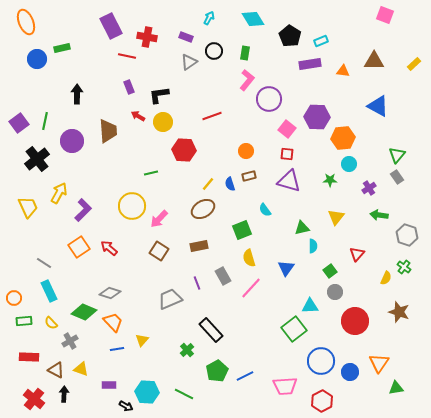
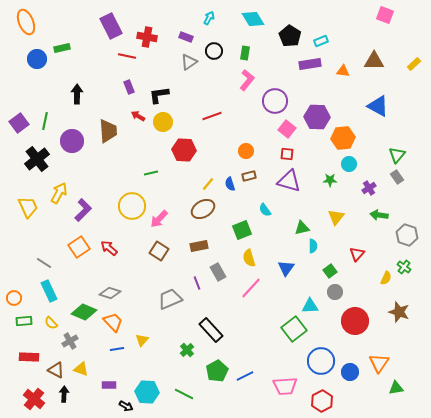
purple circle at (269, 99): moved 6 px right, 2 px down
gray rectangle at (223, 276): moved 5 px left, 4 px up
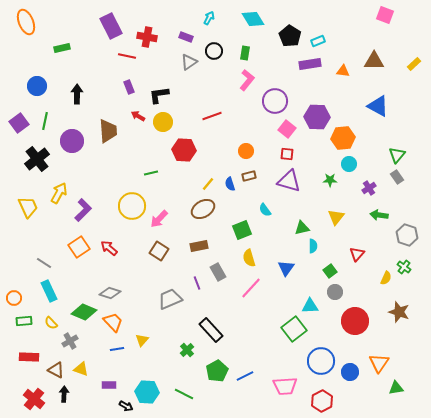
cyan rectangle at (321, 41): moved 3 px left
blue circle at (37, 59): moved 27 px down
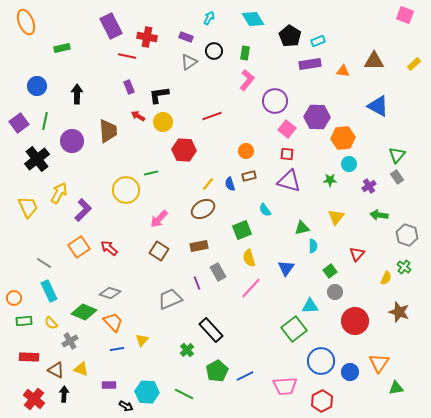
pink square at (385, 15): moved 20 px right
purple cross at (369, 188): moved 2 px up
yellow circle at (132, 206): moved 6 px left, 16 px up
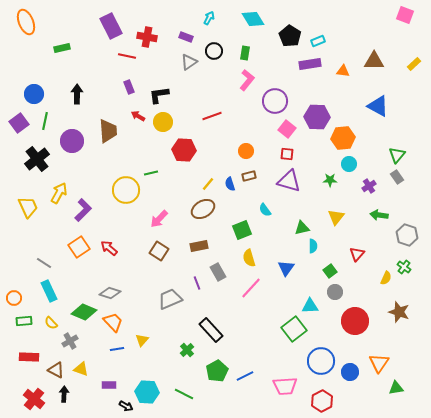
blue circle at (37, 86): moved 3 px left, 8 px down
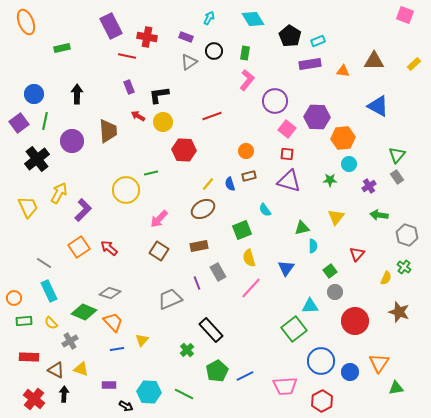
cyan hexagon at (147, 392): moved 2 px right
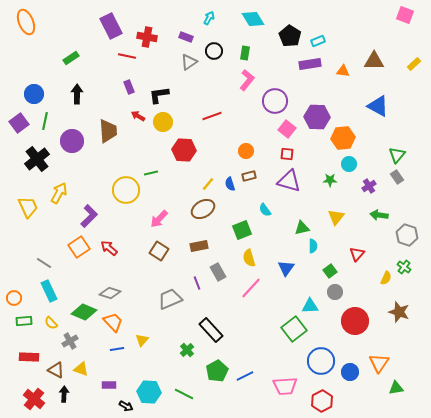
green rectangle at (62, 48): moved 9 px right, 10 px down; rotated 21 degrees counterclockwise
purple L-shape at (83, 210): moved 6 px right, 6 px down
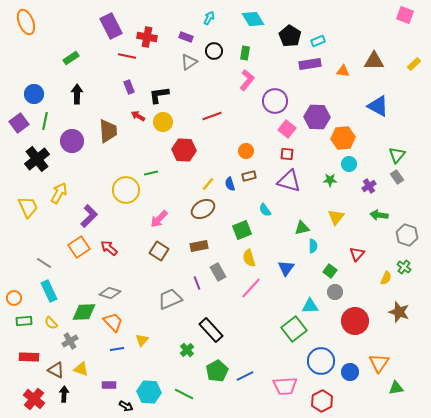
green square at (330, 271): rotated 16 degrees counterclockwise
green diamond at (84, 312): rotated 25 degrees counterclockwise
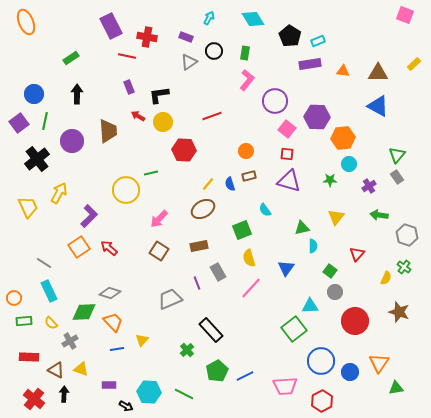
brown triangle at (374, 61): moved 4 px right, 12 px down
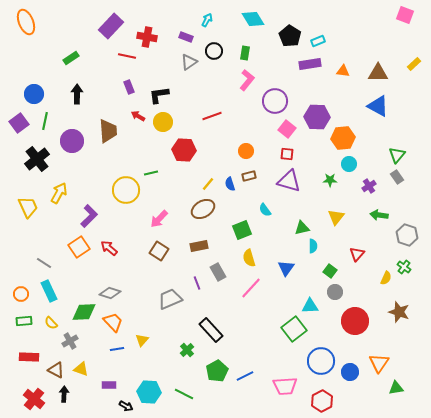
cyan arrow at (209, 18): moved 2 px left, 2 px down
purple rectangle at (111, 26): rotated 70 degrees clockwise
orange circle at (14, 298): moved 7 px right, 4 px up
